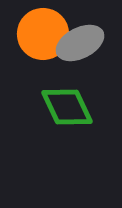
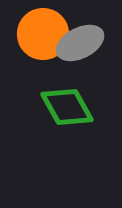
green diamond: rotated 4 degrees counterclockwise
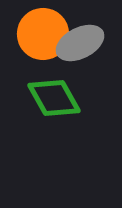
green diamond: moved 13 px left, 9 px up
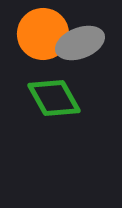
gray ellipse: rotated 6 degrees clockwise
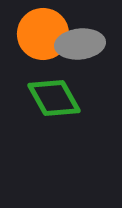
gray ellipse: moved 1 px down; rotated 15 degrees clockwise
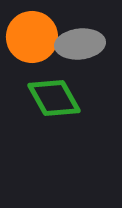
orange circle: moved 11 px left, 3 px down
